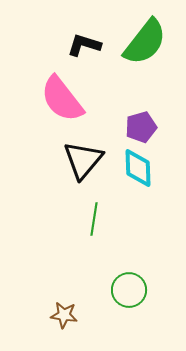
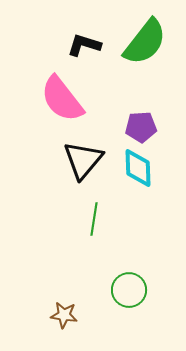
purple pentagon: rotated 12 degrees clockwise
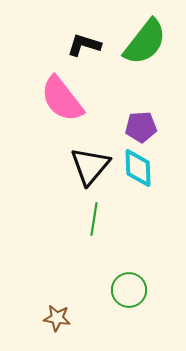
black triangle: moved 7 px right, 6 px down
brown star: moved 7 px left, 3 px down
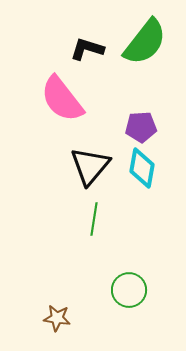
black L-shape: moved 3 px right, 4 px down
cyan diamond: moved 4 px right; rotated 12 degrees clockwise
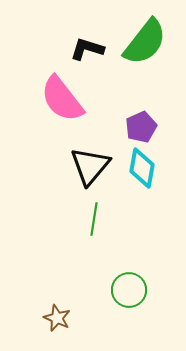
purple pentagon: rotated 20 degrees counterclockwise
brown star: rotated 16 degrees clockwise
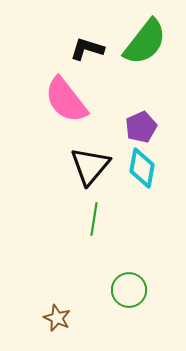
pink semicircle: moved 4 px right, 1 px down
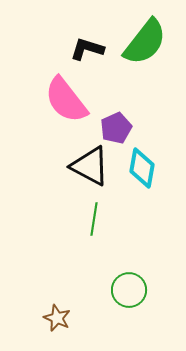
purple pentagon: moved 25 px left, 1 px down
black triangle: rotated 42 degrees counterclockwise
